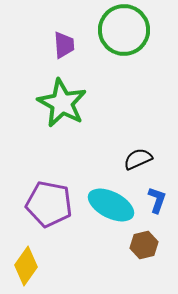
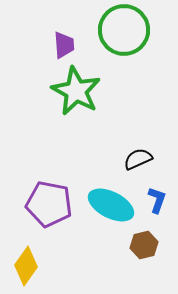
green star: moved 14 px right, 12 px up
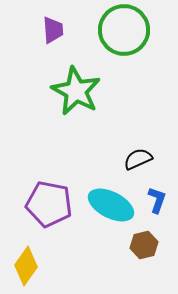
purple trapezoid: moved 11 px left, 15 px up
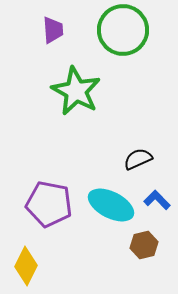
green circle: moved 1 px left
blue L-shape: rotated 64 degrees counterclockwise
yellow diamond: rotated 9 degrees counterclockwise
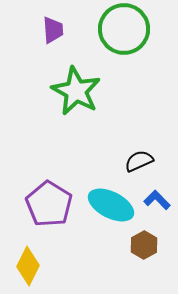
green circle: moved 1 px right, 1 px up
black semicircle: moved 1 px right, 2 px down
purple pentagon: rotated 21 degrees clockwise
brown hexagon: rotated 16 degrees counterclockwise
yellow diamond: moved 2 px right
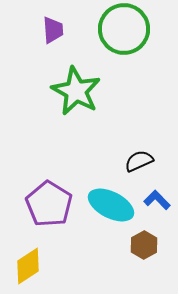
yellow diamond: rotated 30 degrees clockwise
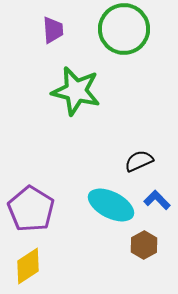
green star: rotated 15 degrees counterclockwise
purple pentagon: moved 18 px left, 5 px down
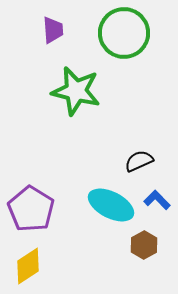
green circle: moved 4 px down
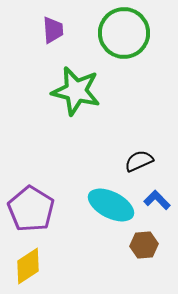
brown hexagon: rotated 24 degrees clockwise
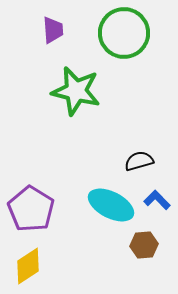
black semicircle: rotated 8 degrees clockwise
